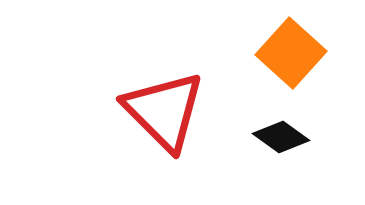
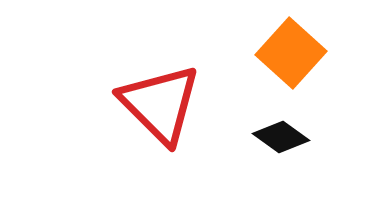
red triangle: moved 4 px left, 7 px up
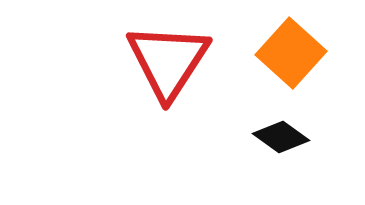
red triangle: moved 8 px right, 43 px up; rotated 18 degrees clockwise
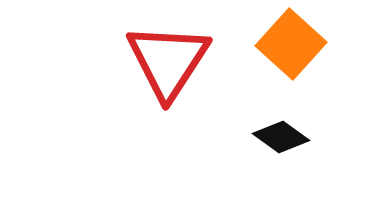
orange square: moved 9 px up
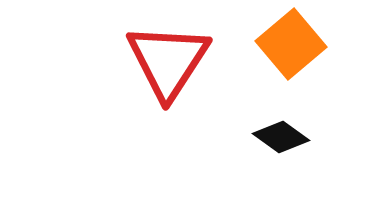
orange square: rotated 8 degrees clockwise
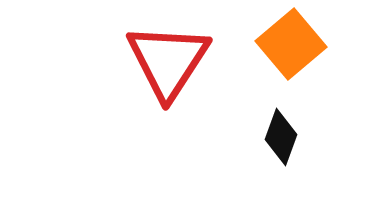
black diamond: rotated 74 degrees clockwise
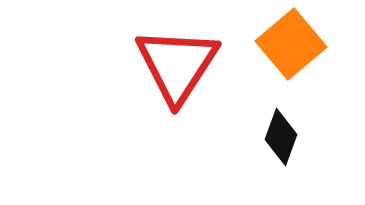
red triangle: moved 9 px right, 4 px down
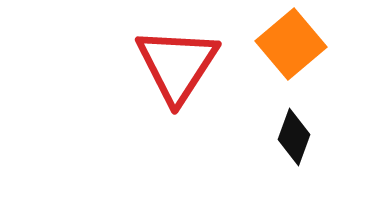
black diamond: moved 13 px right
